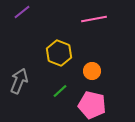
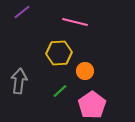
pink line: moved 19 px left, 3 px down; rotated 25 degrees clockwise
yellow hexagon: rotated 25 degrees counterclockwise
orange circle: moved 7 px left
gray arrow: rotated 15 degrees counterclockwise
pink pentagon: rotated 24 degrees clockwise
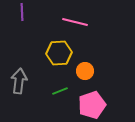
purple line: rotated 54 degrees counterclockwise
green line: rotated 21 degrees clockwise
pink pentagon: rotated 16 degrees clockwise
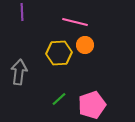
orange circle: moved 26 px up
gray arrow: moved 9 px up
green line: moved 1 px left, 8 px down; rotated 21 degrees counterclockwise
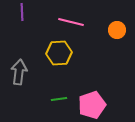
pink line: moved 4 px left
orange circle: moved 32 px right, 15 px up
green line: rotated 35 degrees clockwise
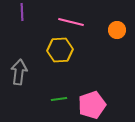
yellow hexagon: moved 1 px right, 3 px up
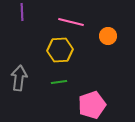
orange circle: moved 9 px left, 6 px down
gray arrow: moved 6 px down
green line: moved 17 px up
